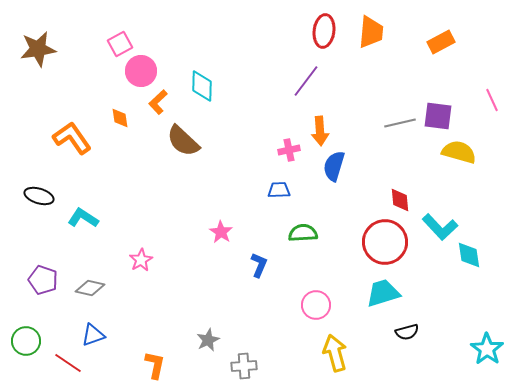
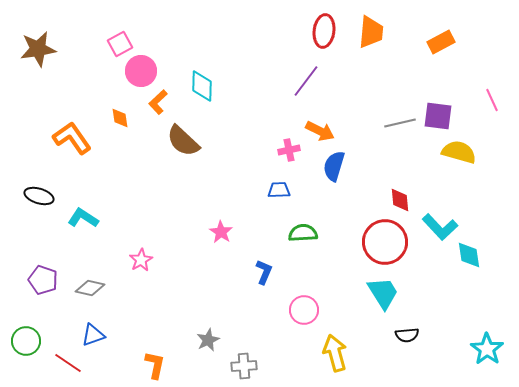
orange arrow at (320, 131): rotated 60 degrees counterclockwise
blue L-shape at (259, 265): moved 5 px right, 7 px down
cyan trapezoid at (383, 293): rotated 75 degrees clockwise
pink circle at (316, 305): moved 12 px left, 5 px down
black semicircle at (407, 332): moved 3 px down; rotated 10 degrees clockwise
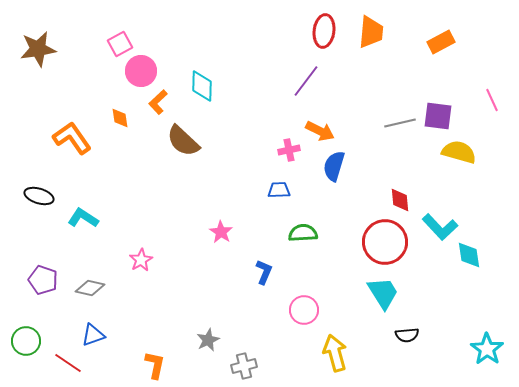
gray cross at (244, 366): rotated 10 degrees counterclockwise
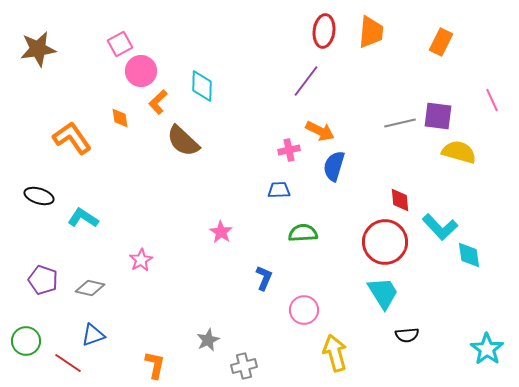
orange rectangle at (441, 42): rotated 36 degrees counterclockwise
blue L-shape at (264, 272): moved 6 px down
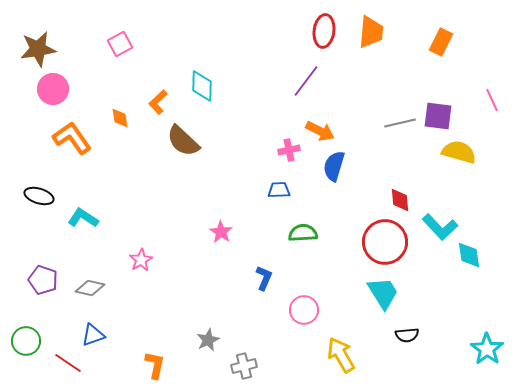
pink circle at (141, 71): moved 88 px left, 18 px down
yellow arrow at (335, 353): moved 6 px right, 2 px down; rotated 15 degrees counterclockwise
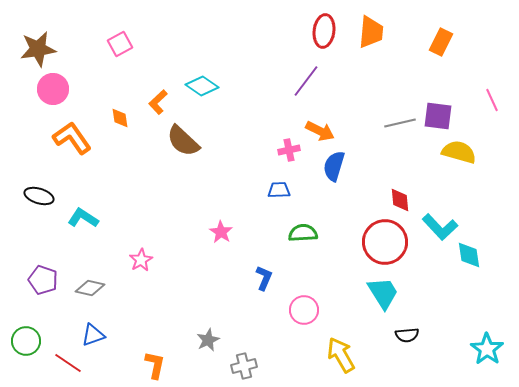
cyan diamond at (202, 86): rotated 56 degrees counterclockwise
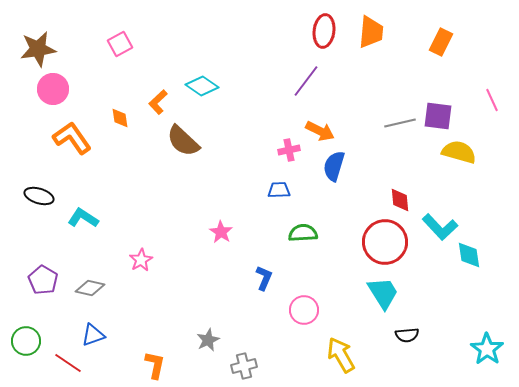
purple pentagon at (43, 280): rotated 12 degrees clockwise
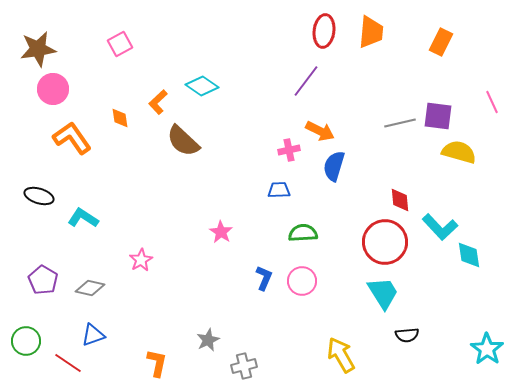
pink line at (492, 100): moved 2 px down
pink circle at (304, 310): moved 2 px left, 29 px up
orange L-shape at (155, 365): moved 2 px right, 2 px up
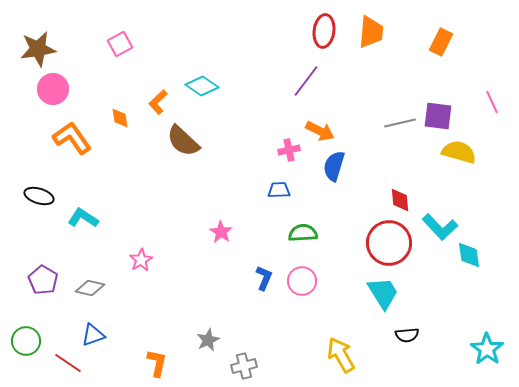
red circle at (385, 242): moved 4 px right, 1 px down
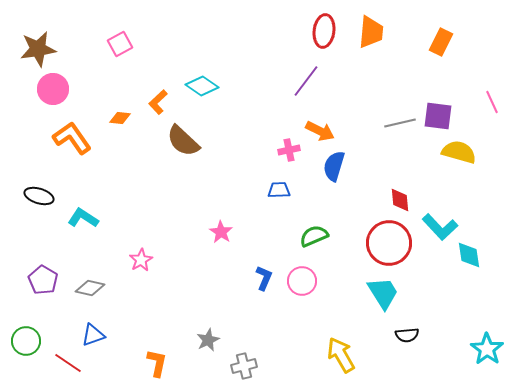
orange diamond at (120, 118): rotated 75 degrees counterclockwise
green semicircle at (303, 233): moved 11 px right, 3 px down; rotated 20 degrees counterclockwise
